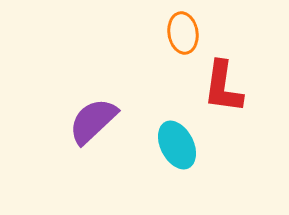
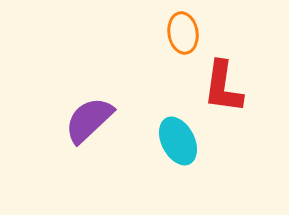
purple semicircle: moved 4 px left, 1 px up
cyan ellipse: moved 1 px right, 4 px up
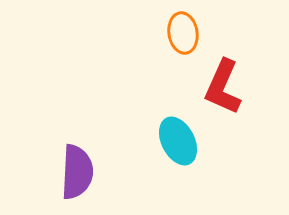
red L-shape: rotated 16 degrees clockwise
purple semicircle: moved 12 px left, 52 px down; rotated 136 degrees clockwise
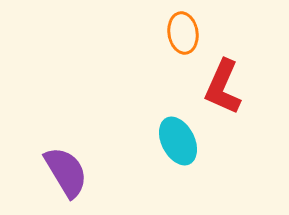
purple semicircle: moved 11 px left; rotated 34 degrees counterclockwise
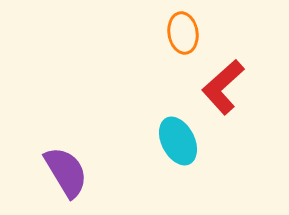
red L-shape: rotated 24 degrees clockwise
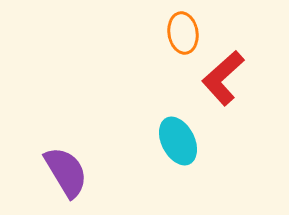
red L-shape: moved 9 px up
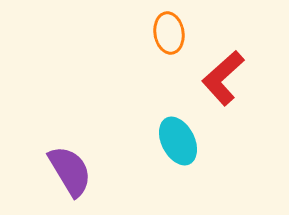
orange ellipse: moved 14 px left
purple semicircle: moved 4 px right, 1 px up
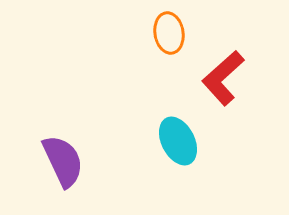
purple semicircle: moved 7 px left, 10 px up; rotated 6 degrees clockwise
